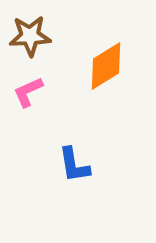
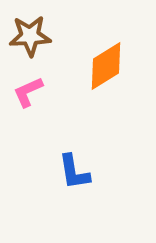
blue L-shape: moved 7 px down
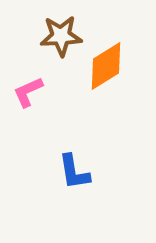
brown star: moved 31 px right
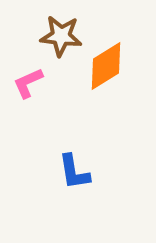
brown star: rotated 9 degrees clockwise
pink L-shape: moved 9 px up
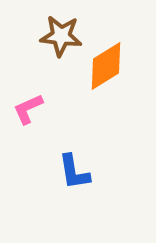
pink L-shape: moved 26 px down
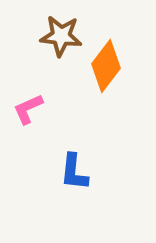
orange diamond: rotated 21 degrees counterclockwise
blue L-shape: rotated 15 degrees clockwise
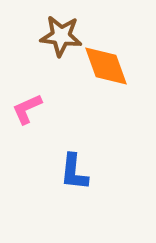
orange diamond: rotated 57 degrees counterclockwise
pink L-shape: moved 1 px left
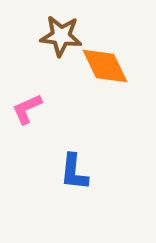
orange diamond: moved 1 px left; rotated 6 degrees counterclockwise
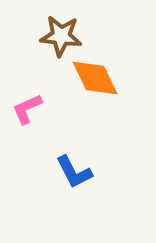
orange diamond: moved 10 px left, 12 px down
blue L-shape: rotated 33 degrees counterclockwise
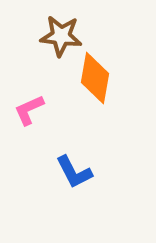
orange diamond: rotated 36 degrees clockwise
pink L-shape: moved 2 px right, 1 px down
